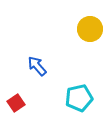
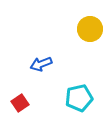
blue arrow: moved 4 px right, 2 px up; rotated 70 degrees counterclockwise
red square: moved 4 px right
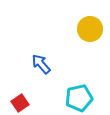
blue arrow: rotated 70 degrees clockwise
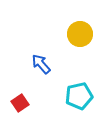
yellow circle: moved 10 px left, 5 px down
cyan pentagon: moved 2 px up
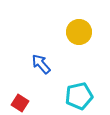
yellow circle: moved 1 px left, 2 px up
red square: rotated 24 degrees counterclockwise
